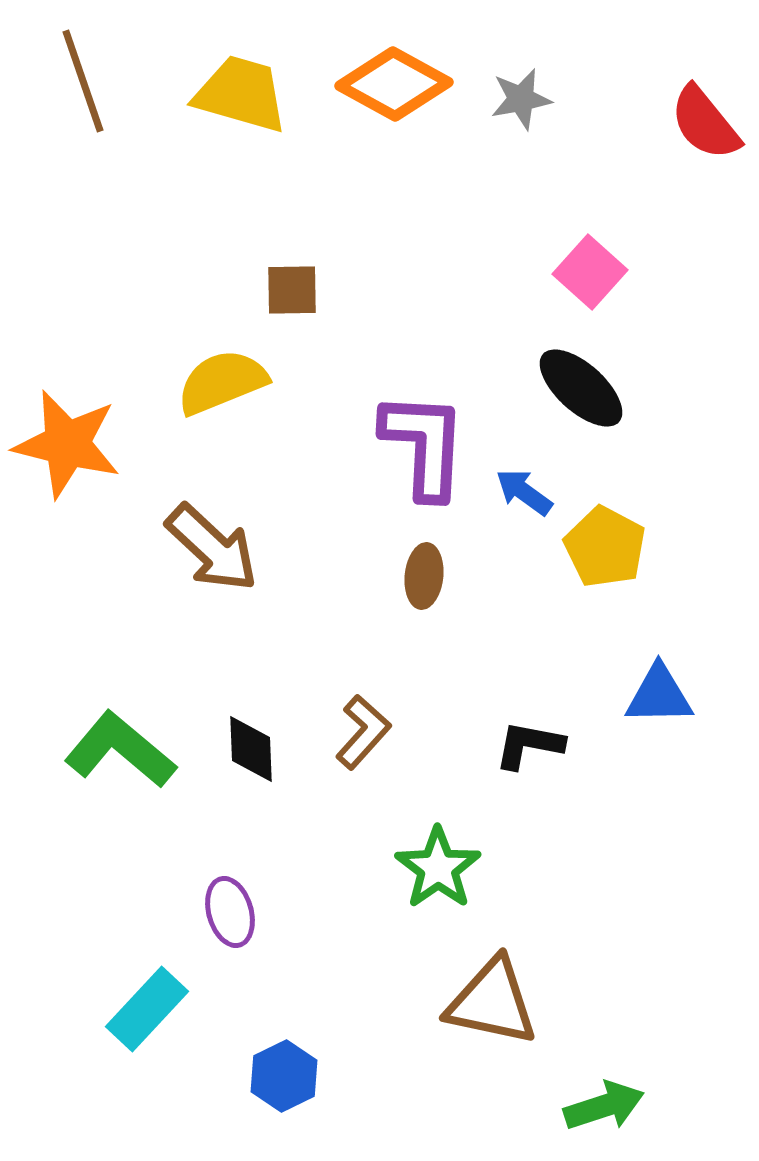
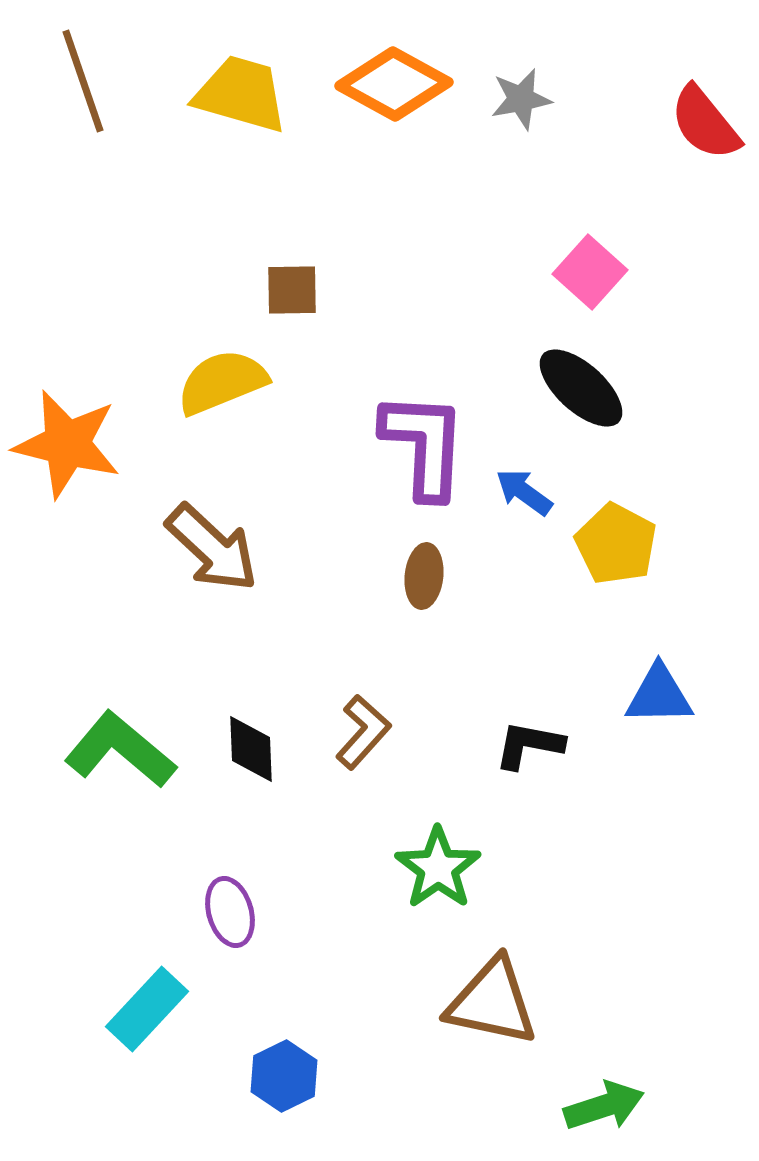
yellow pentagon: moved 11 px right, 3 px up
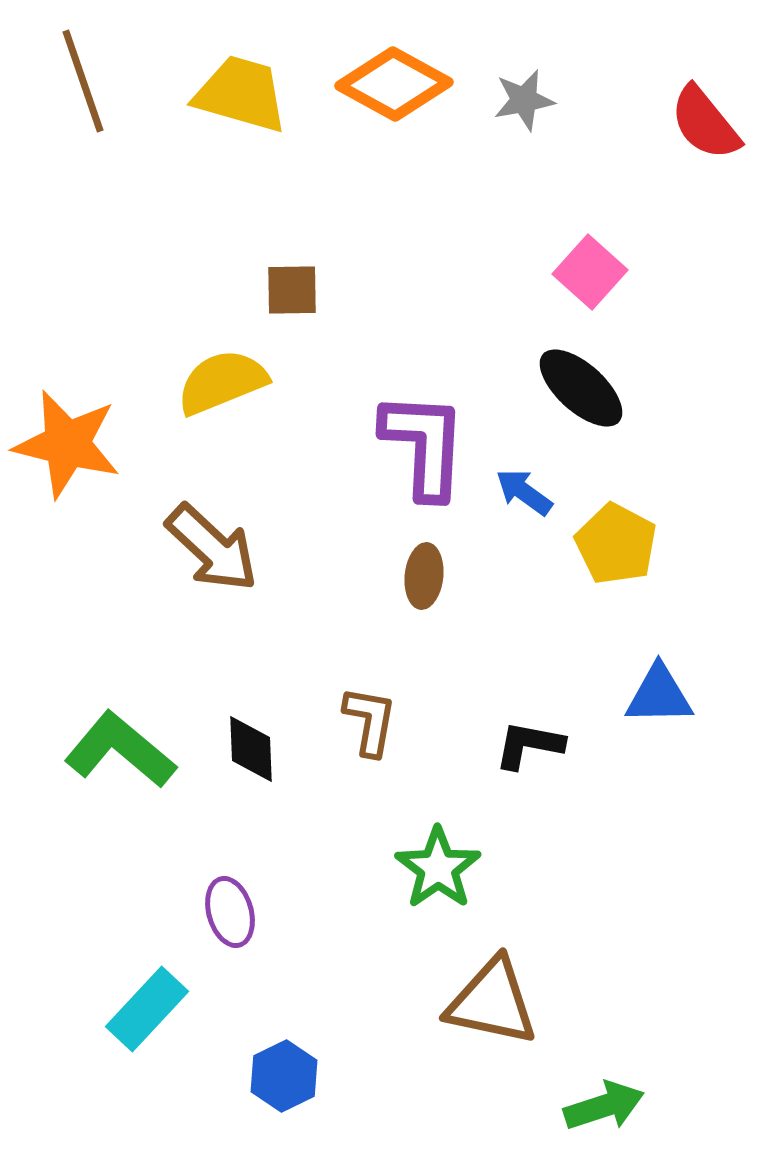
gray star: moved 3 px right, 1 px down
brown L-shape: moved 7 px right, 11 px up; rotated 32 degrees counterclockwise
